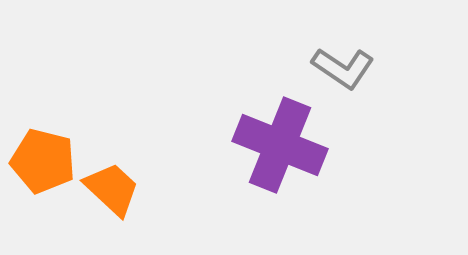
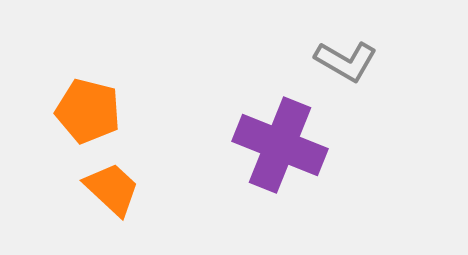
gray L-shape: moved 3 px right, 7 px up; rotated 4 degrees counterclockwise
orange pentagon: moved 45 px right, 50 px up
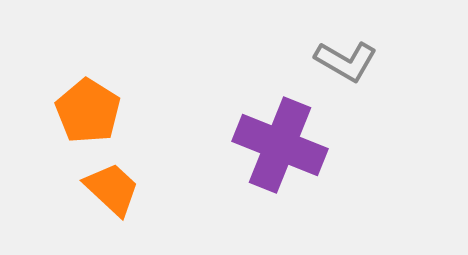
orange pentagon: rotated 18 degrees clockwise
